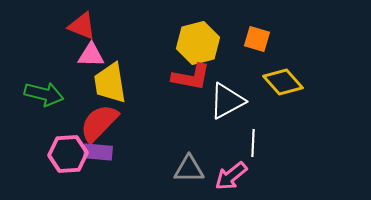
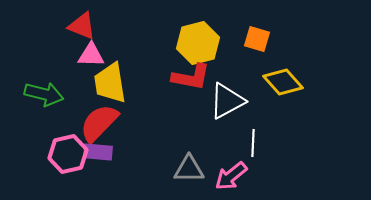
pink hexagon: rotated 9 degrees counterclockwise
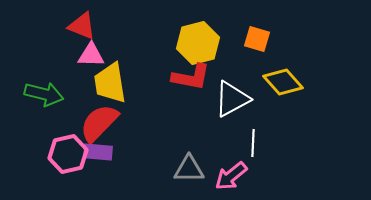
white triangle: moved 5 px right, 2 px up
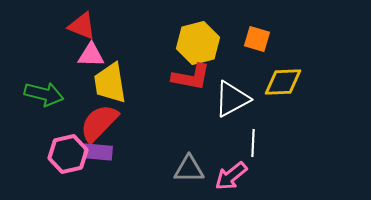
yellow diamond: rotated 51 degrees counterclockwise
